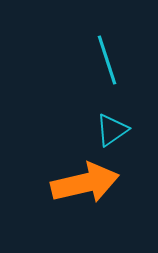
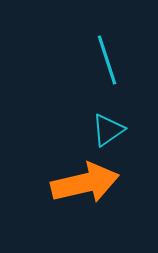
cyan triangle: moved 4 px left
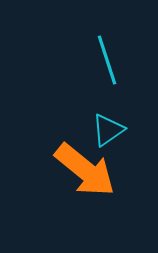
orange arrow: moved 13 px up; rotated 52 degrees clockwise
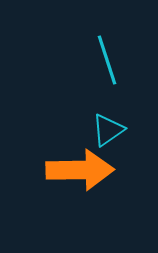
orange arrow: moved 5 px left; rotated 40 degrees counterclockwise
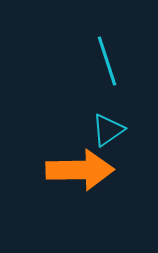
cyan line: moved 1 px down
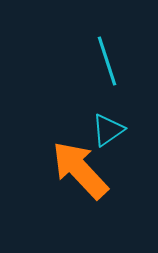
orange arrow: rotated 132 degrees counterclockwise
